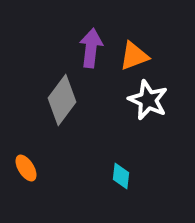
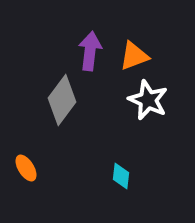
purple arrow: moved 1 px left, 3 px down
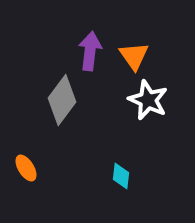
orange triangle: rotated 44 degrees counterclockwise
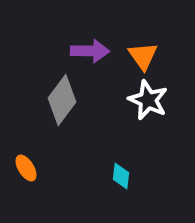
purple arrow: rotated 84 degrees clockwise
orange triangle: moved 9 px right
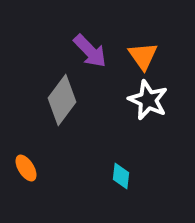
purple arrow: rotated 45 degrees clockwise
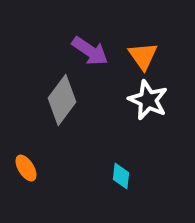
purple arrow: rotated 12 degrees counterclockwise
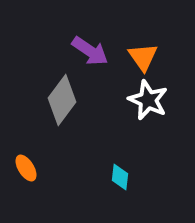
orange triangle: moved 1 px down
cyan diamond: moved 1 px left, 1 px down
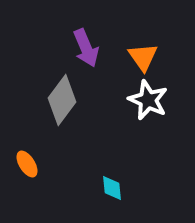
purple arrow: moved 4 px left, 3 px up; rotated 33 degrees clockwise
orange ellipse: moved 1 px right, 4 px up
cyan diamond: moved 8 px left, 11 px down; rotated 12 degrees counterclockwise
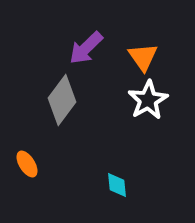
purple arrow: rotated 69 degrees clockwise
white star: rotated 18 degrees clockwise
cyan diamond: moved 5 px right, 3 px up
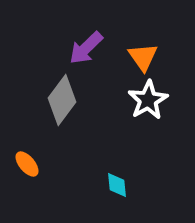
orange ellipse: rotated 8 degrees counterclockwise
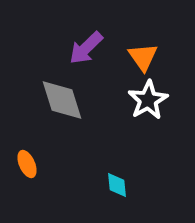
gray diamond: rotated 54 degrees counterclockwise
orange ellipse: rotated 16 degrees clockwise
